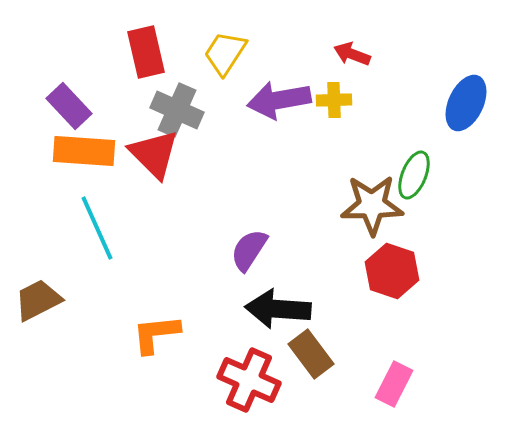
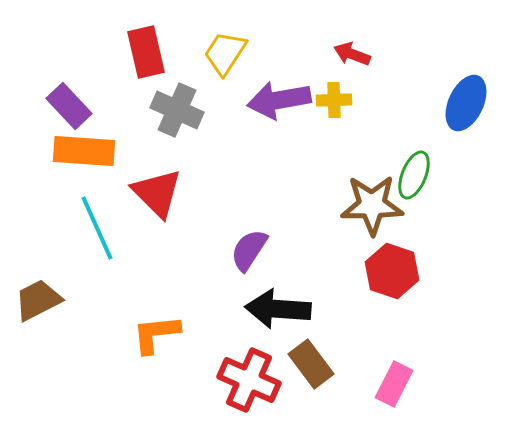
red triangle: moved 3 px right, 39 px down
brown rectangle: moved 10 px down
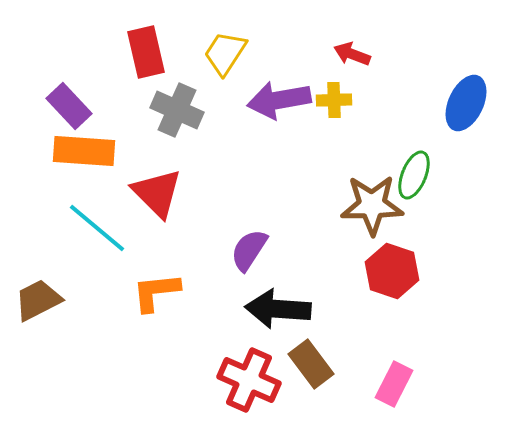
cyan line: rotated 26 degrees counterclockwise
orange L-shape: moved 42 px up
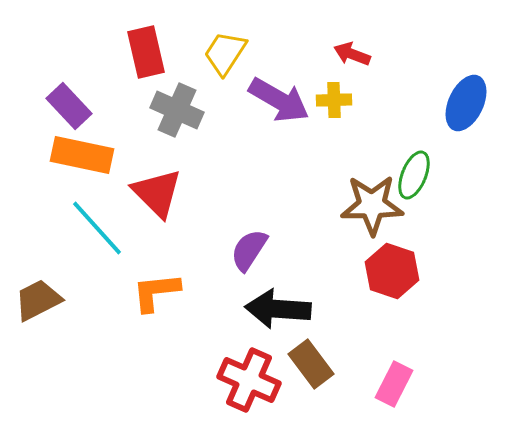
purple arrow: rotated 140 degrees counterclockwise
orange rectangle: moved 2 px left, 4 px down; rotated 8 degrees clockwise
cyan line: rotated 8 degrees clockwise
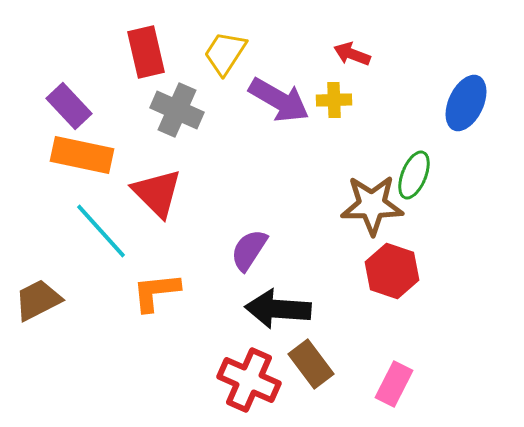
cyan line: moved 4 px right, 3 px down
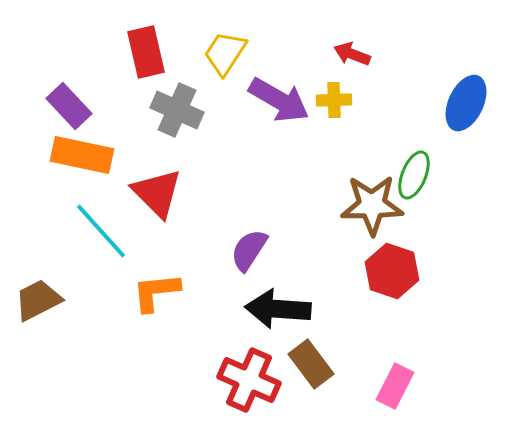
pink rectangle: moved 1 px right, 2 px down
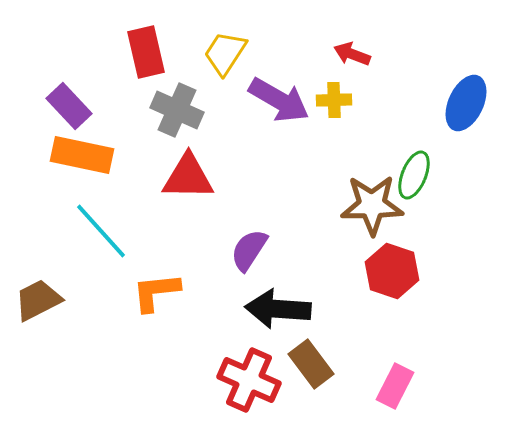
red triangle: moved 31 px right, 16 px up; rotated 44 degrees counterclockwise
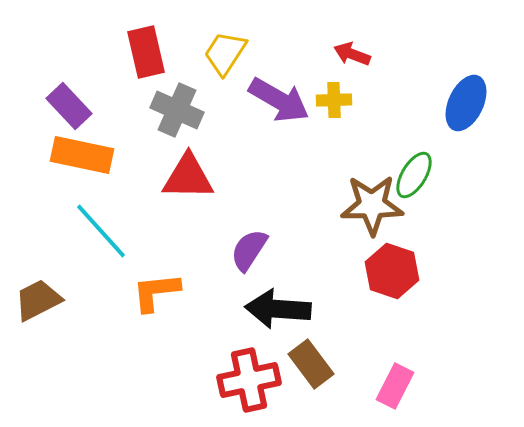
green ellipse: rotated 9 degrees clockwise
red cross: rotated 36 degrees counterclockwise
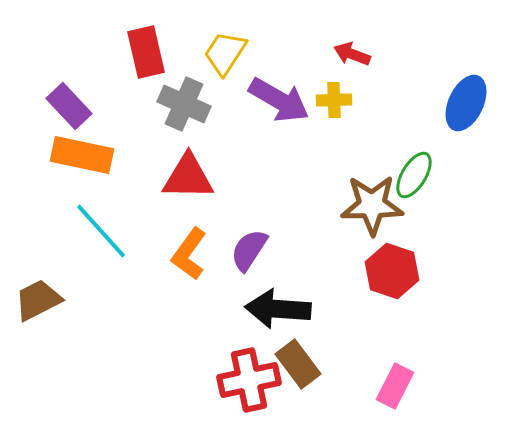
gray cross: moved 7 px right, 6 px up
orange L-shape: moved 33 px right, 38 px up; rotated 48 degrees counterclockwise
brown rectangle: moved 13 px left
